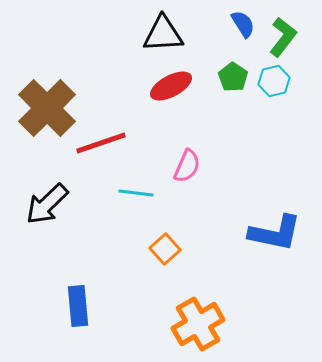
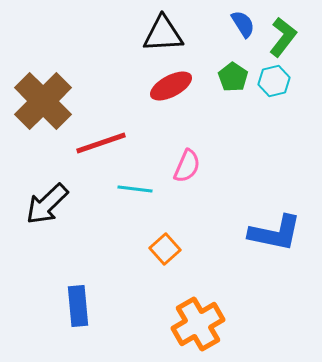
brown cross: moved 4 px left, 7 px up
cyan line: moved 1 px left, 4 px up
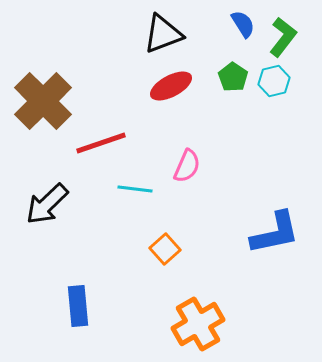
black triangle: rotated 18 degrees counterclockwise
blue L-shape: rotated 24 degrees counterclockwise
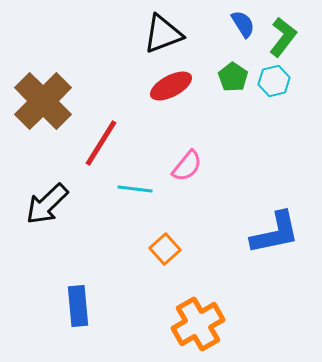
red line: rotated 39 degrees counterclockwise
pink semicircle: rotated 16 degrees clockwise
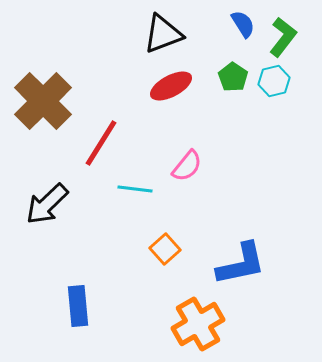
blue L-shape: moved 34 px left, 31 px down
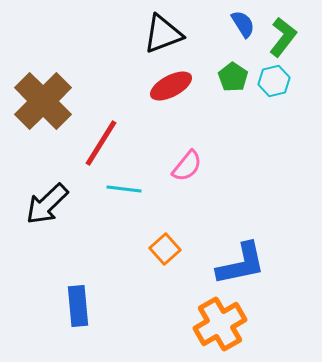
cyan line: moved 11 px left
orange cross: moved 22 px right
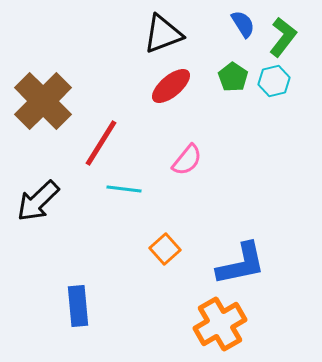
red ellipse: rotated 12 degrees counterclockwise
pink semicircle: moved 6 px up
black arrow: moved 9 px left, 3 px up
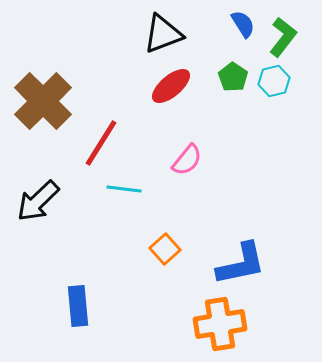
orange cross: rotated 21 degrees clockwise
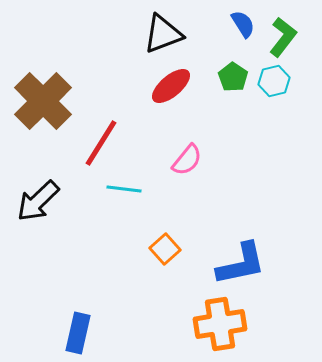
blue rectangle: moved 27 px down; rotated 18 degrees clockwise
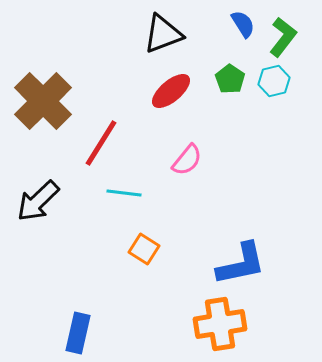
green pentagon: moved 3 px left, 2 px down
red ellipse: moved 5 px down
cyan line: moved 4 px down
orange square: moved 21 px left; rotated 16 degrees counterclockwise
